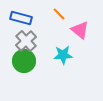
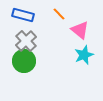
blue rectangle: moved 2 px right, 3 px up
cyan star: moved 21 px right; rotated 18 degrees counterclockwise
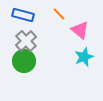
cyan star: moved 2 px down
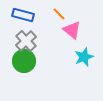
pink triangle: moved 8 px left
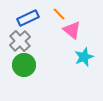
blue rectangle: moved 5 px right, 3 px down; rotated 40 degrees counterclockwise
gray cross: moved 6 px left
green circle: moved 4 px down
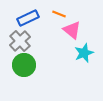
orange line: rotated 24 degrees counterclockwise
cyan star: moved 4 px up
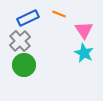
pink triangle: moved 12 px right; rotated 18 degrees clockwise
cyan star: rotated 24 degrees counterclockwise
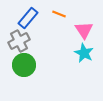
blue rectangle: rotated 25 degrees counterclockwise
gray cross: moved 1 px left; rotated 15 degrees clockwise
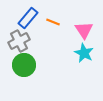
orange line: moved 6 px left, 8 px down
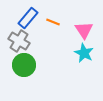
gray cross: rotated 30 degrees counterclockwise
